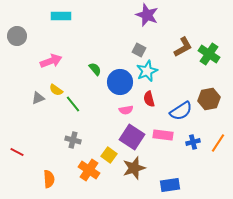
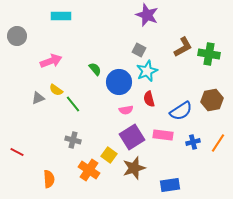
green cross: rotated 25 degrees counterclockwise
blue circle: moved 1 px left
brown hexagon: moved 3 px right, 1 px down
purple square: rotated 25 degrees clockwise
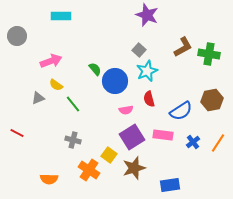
gray square: rotated 16 degrees clockwise
blue circle: moved 4 px left, 1 px up
yellow semicircle: moved 5 px up
blue cross: rotated 24 degrees counterclockwise
red line: moved 19 px up
orange semicircle: rotated 96 degrees clockwise
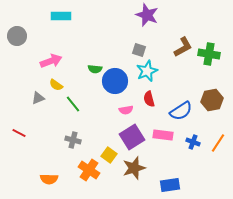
gray square: rotated 24 degrees counterclockwise
green semicircle: rotated 136 degrees clockwise
red line: moved 2 px right
blue cross: rotated 32 degrees counterclockwise
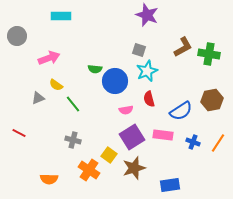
pink arrow: moved 2 px left, 3 px up
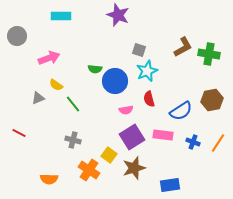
purple star: moved 29 px left
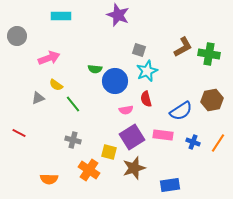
red semicircle: moved 3 px left
yellow square: moved 3 px up; rotated 21 degrees counterclockwise
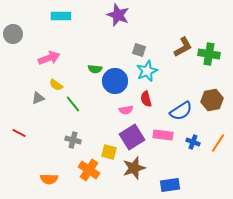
gray circle: moved 4 px left, 2 px up
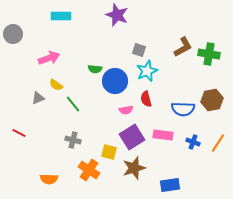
purple star: moved 1 px left
blue semicircle: moved 2 px right, 2 px up; rotated 35 degrees clockwise
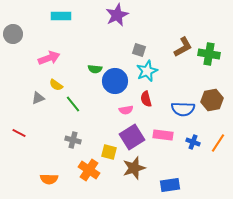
purple star: rotated 25 degrees clockwise
